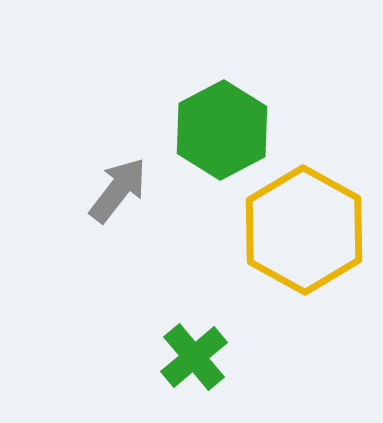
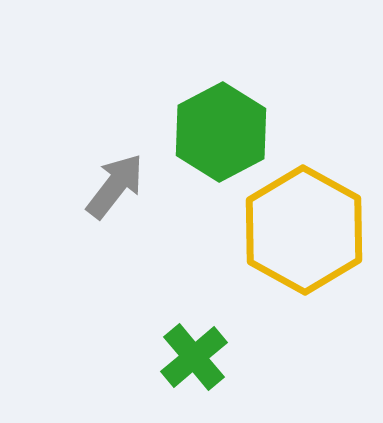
green hexagon: moved 1 px left, 2 px down
gray arrow: moved 3 px left, 4 px up
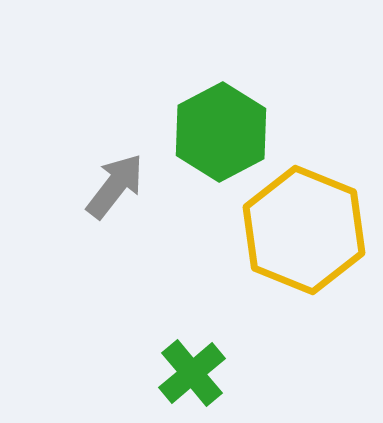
yellow hexagon: rotated 7 degrees counterclockwise
green cross: moved 2 px left, 16 px down
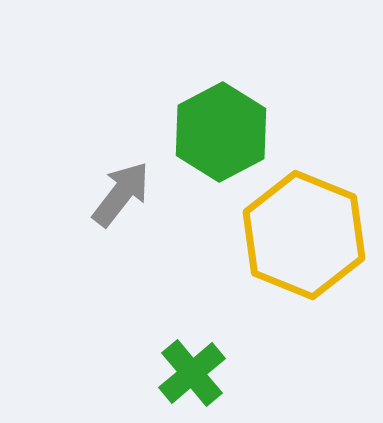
gray arrow: moved 6 px right, 8 px down
yellow hexagon: moved 5 px down
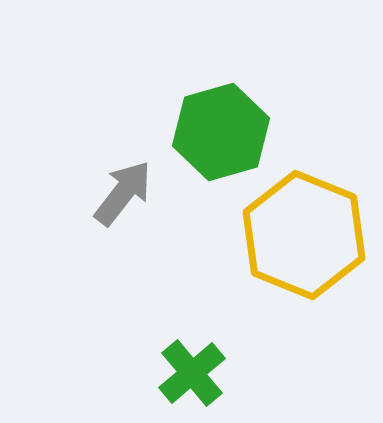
green hexagon: rotated 12 degrees clockwise
gray arrow: moved 2 px right, 1 px up
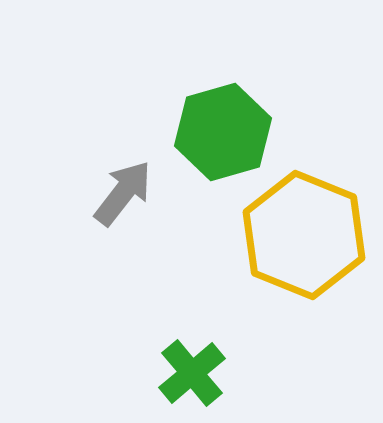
green hexagon: moved 2 px right
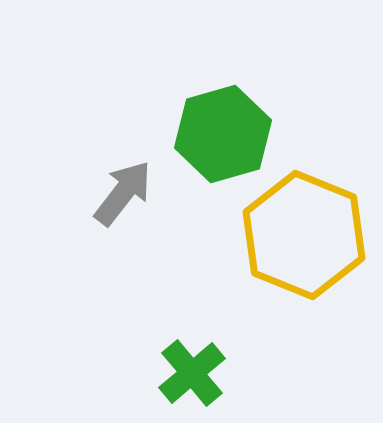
green hexagon: moved 2 px down
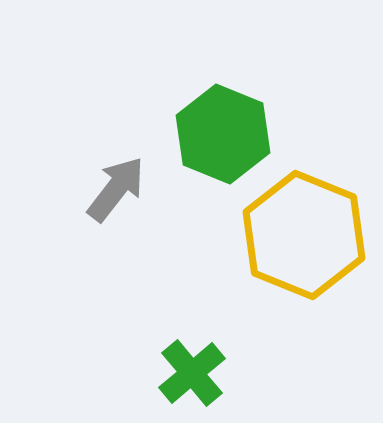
green hexagon: rotated 22 degrees counterclockwise
gray arrow: moved 7 px left, 4 px up
